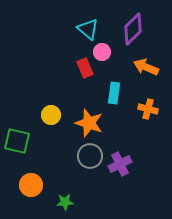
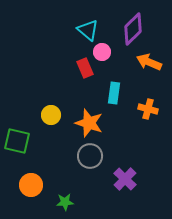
cyan triangle: moved 1 px down
orange arrow: moved 3 px right, 5 px up
purple cross: moved 5 px right, 15 px down; rotated 20 degrees counterclockwise
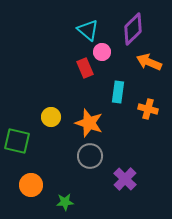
cyan rectangle: moved 4 px right, 1 px up
yellow circle: moved 2 px down
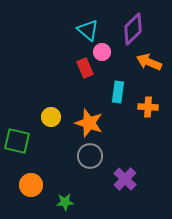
orange cross: moved 2 px up; rotated 12 degrees counterclockwise
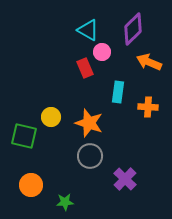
cyan triangle: rotated 10 degrees counterclockwise
green square: moved 7 px right, 5 px up
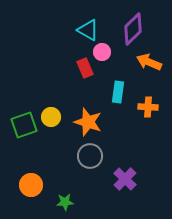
orange star: moved 1 px left, 1 px up
green square: moved 11 px up; rotated 32 degrees counterclockwise
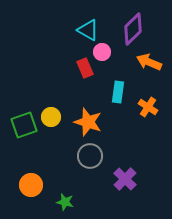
orange cross: rotated 30 degrees clockwise
green star: rotated 18 degrees clockwise
